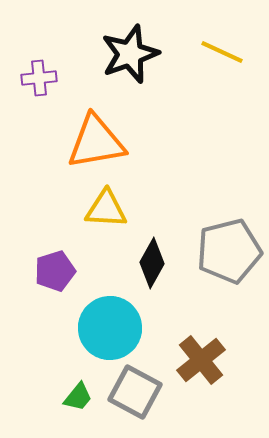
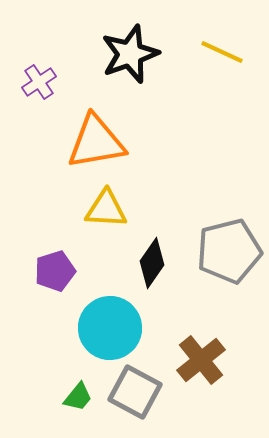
purple cross: moved 4 px down; rotated 28 degrees counterclockwise
black diamond: rotated 6 degrees clockwise
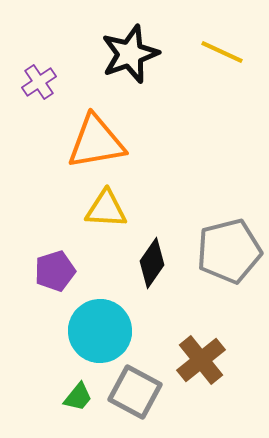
cyan circle: moved 10 px left, 3 px down
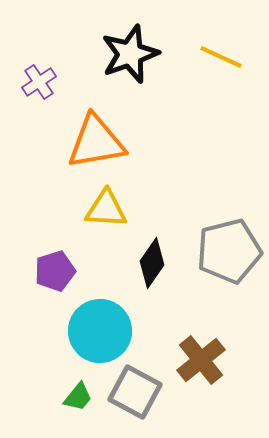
yellow line: moved 1 px left, 5 px down
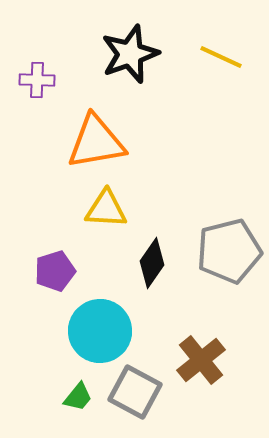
purple cross: moved 2 px left, 2 px up; rotated 36 degrees clockwise
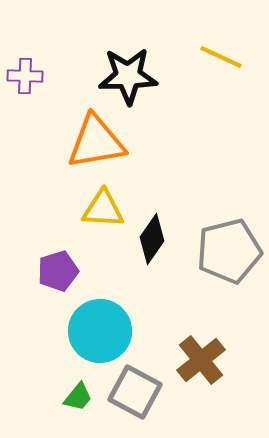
black star: moved 2 px left, 22 px down; rotated 18 degrees clockwise
purple cross: moved 12 px left, 4 px up
yellow triangle: moved 3 px left
black diamond: moved 24 px up
purple pentagon: moved 3 px right
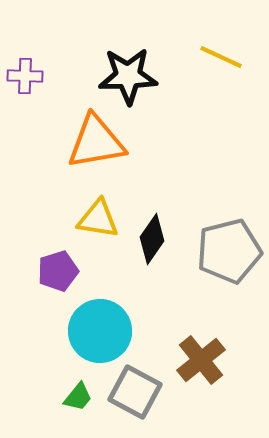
yellow triangle: moved 5 px left, 10 px down; rotated 6 degrees clockwise
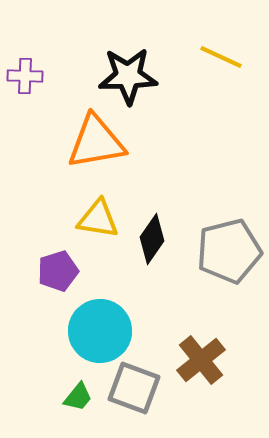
gray square: moved 1 px left, 4 px up; rotated 8 degrees counterclockwise
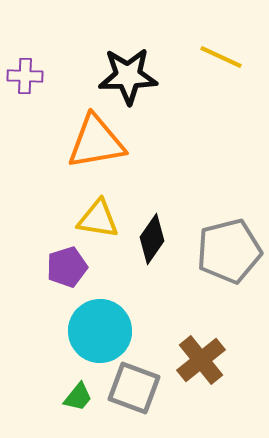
purple pentagon: moved 9 px right, 4 px up
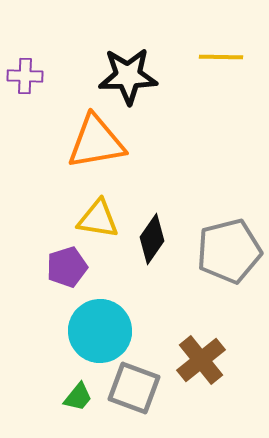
yellow line: rotated 24 degrees counterclockwise
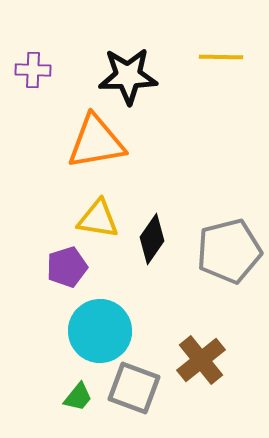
purple cross: moved 8 px right, 6 px up
